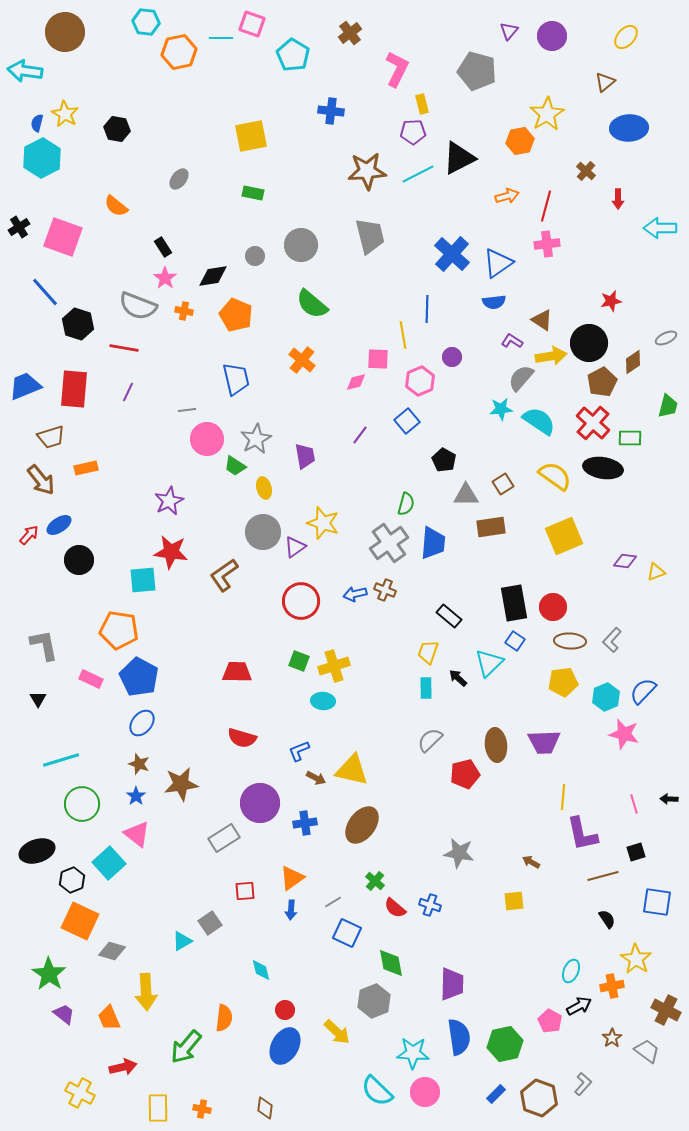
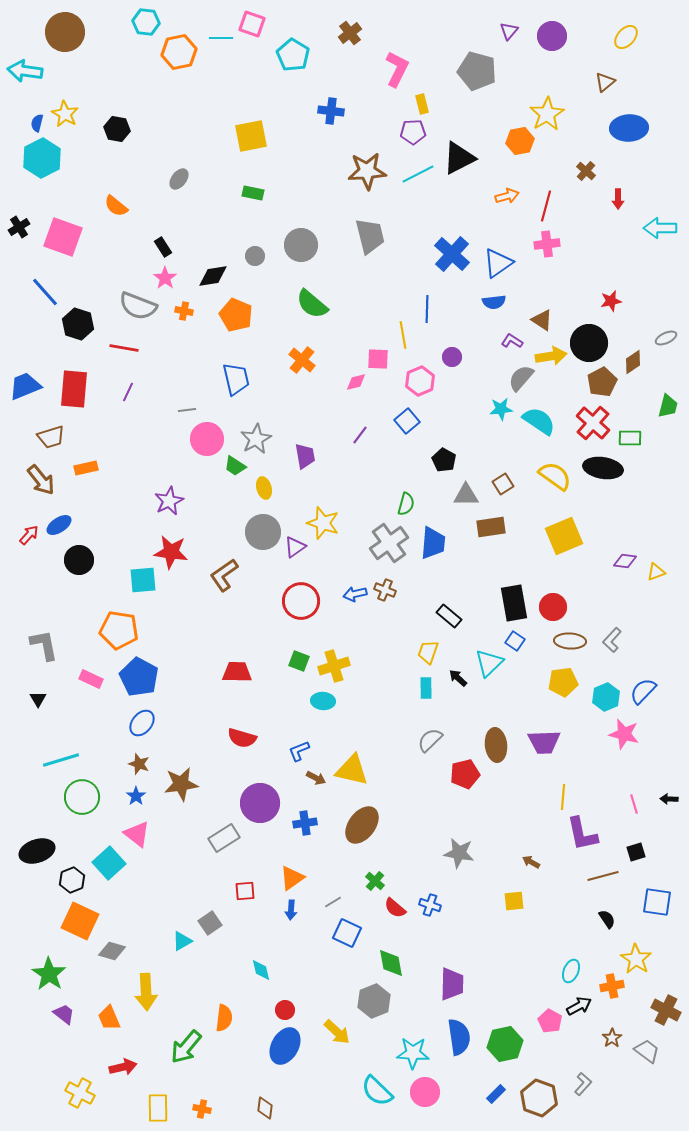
green circle at (82, 804): moved 7 px up
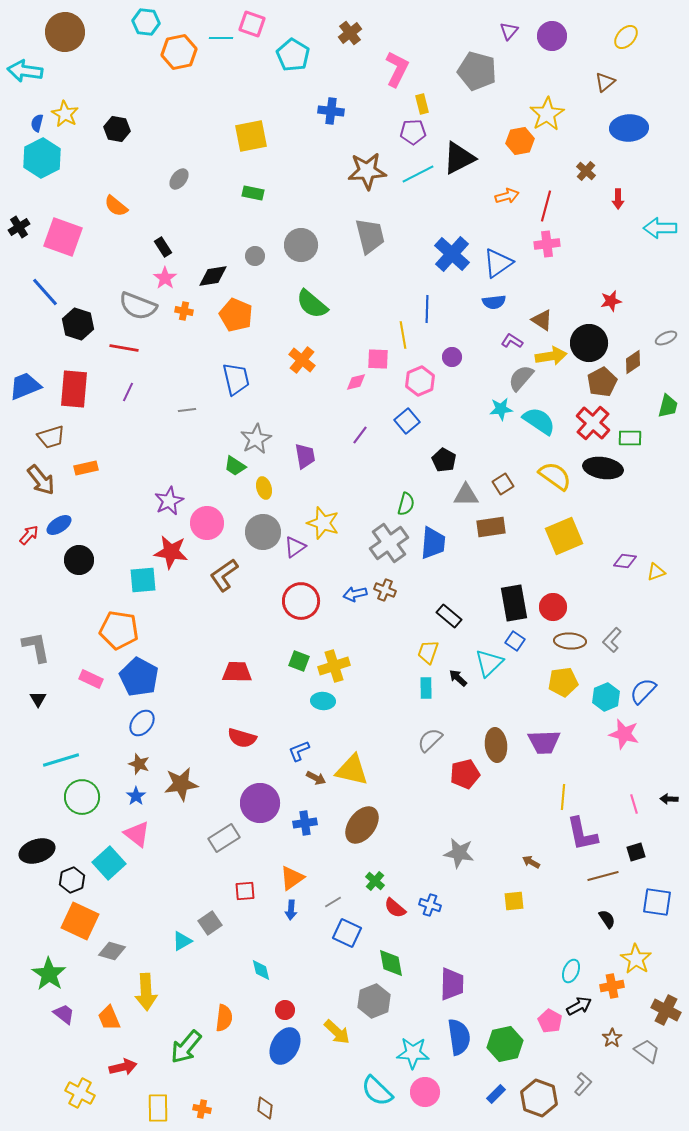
pink circle at (207, 439): moved 84 px down
gray L-shape at (44, 645): moved 8 px left, 2 px down
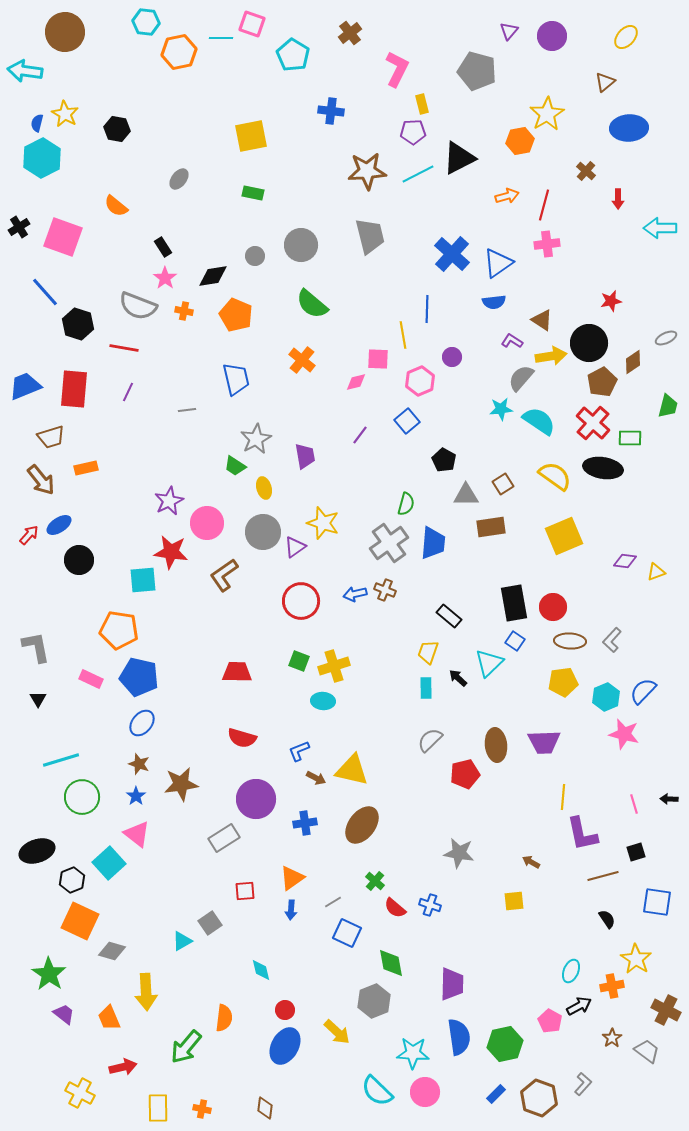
red line at (546, 206): moved 2 px left, 1 px up
blue pentagon at (139, 677): rotated 15 degrees counterclockwise
purple circle at (260, 803): moved 4 px left, 4 px up
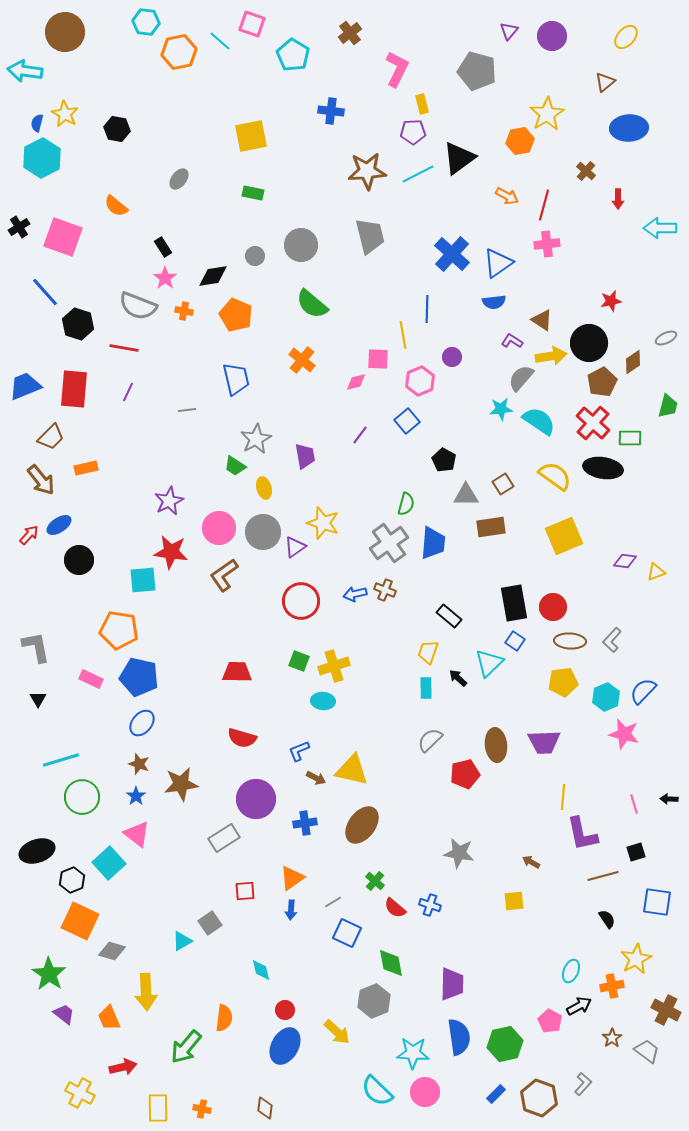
cyan line at (221, 38): moved 1 px left, 3 px down; rotated 40 degrees clockwise
black triangle at (459, 158): rotated 9 degrees counterclockwise
orange arrow at (507, 196): rotated 45 degrees clockwise
brown trapezoid at (51, 437): rotated 28 degrees counterclockwise
pink circle at (207, 523): moved 12 px right, 5 px down
yellow star at (636, 959): rotated 12 degrees clockwise
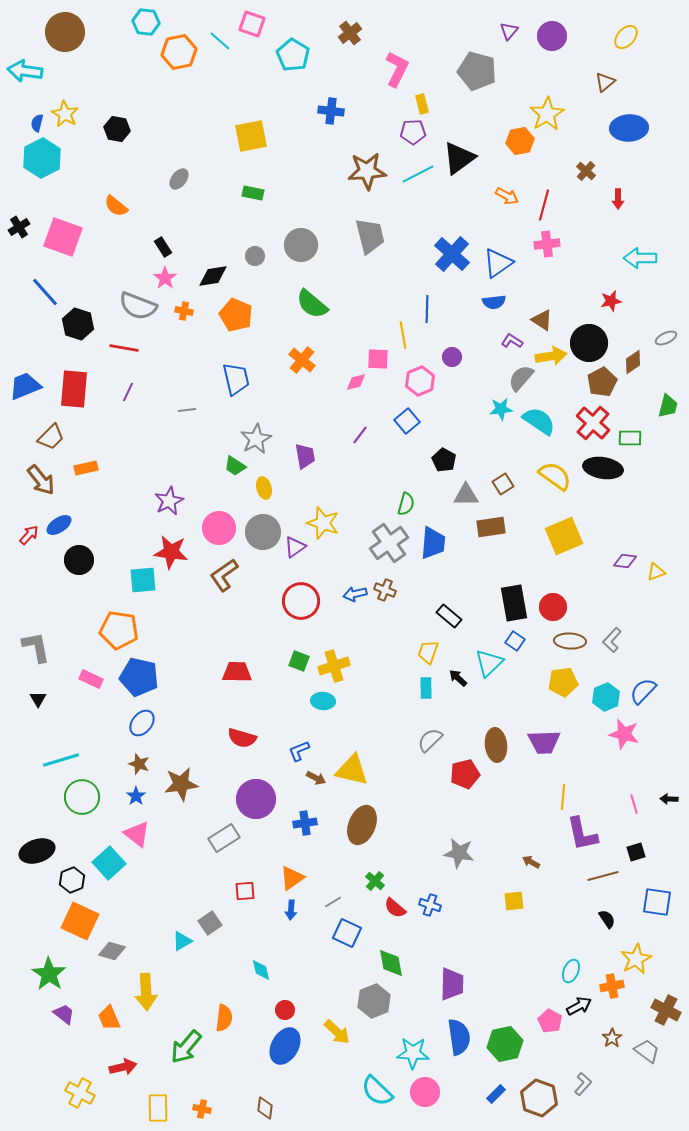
cyan arrow at (660, 228): moved 20 px left, 30 px down
brown ellipse at (362, 825): rotated 15 degrees counterclockwise
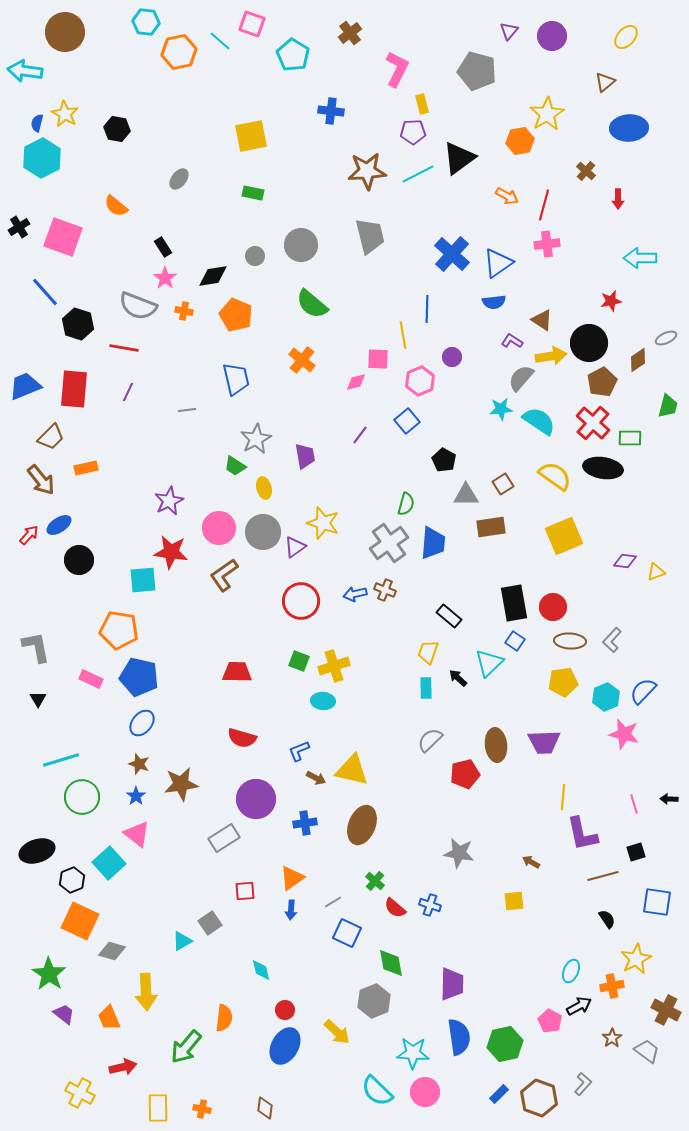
brown diamond at (633, 362): moved 5 px right, 2 px up
blue rectangle at (496, 1094): moved 3 px right
